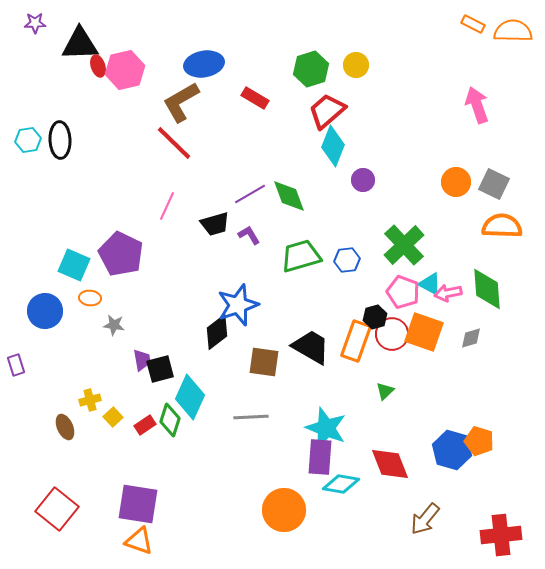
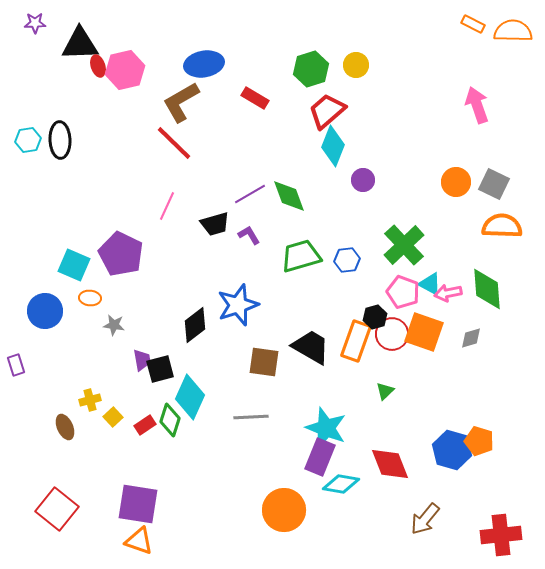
black diamond at (217, 332): moved 22 px left, 7 px up
purple rectangle at (320, 457): rotated 18 degrees clockwise
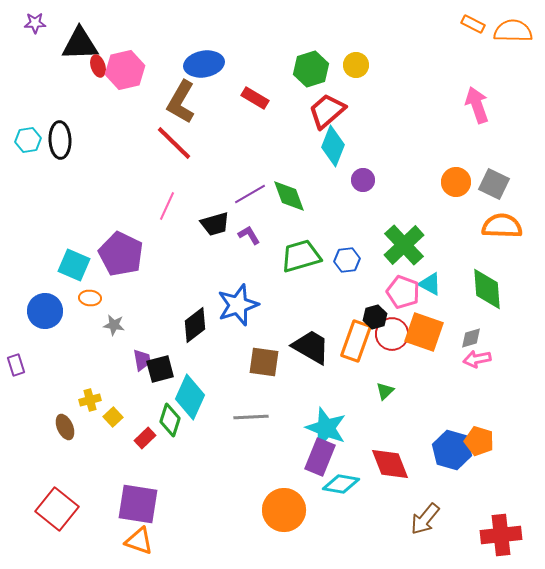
brown L-shape at (181, 102): rotated 30 degrees counterclockwise
pink arrow at (448, 293): moved 29 px right, 66 px down
red rectangle at (145, 425): moved 13 px down; rotated 10 degrees counterclockwise
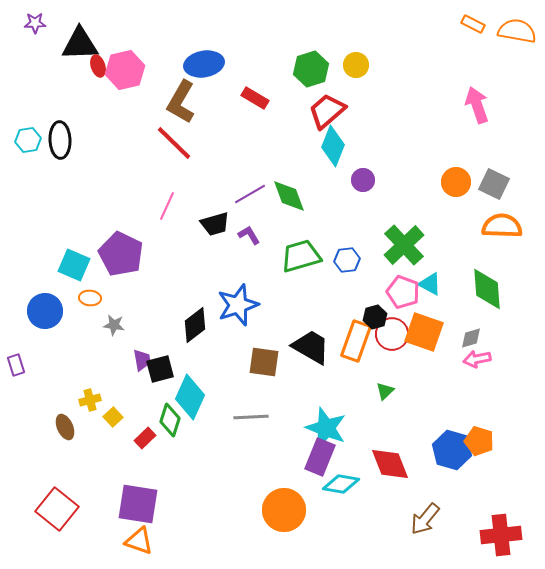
orange semicircle at (513, 31): moved 4 px right; rotated 9 degrees clockwise
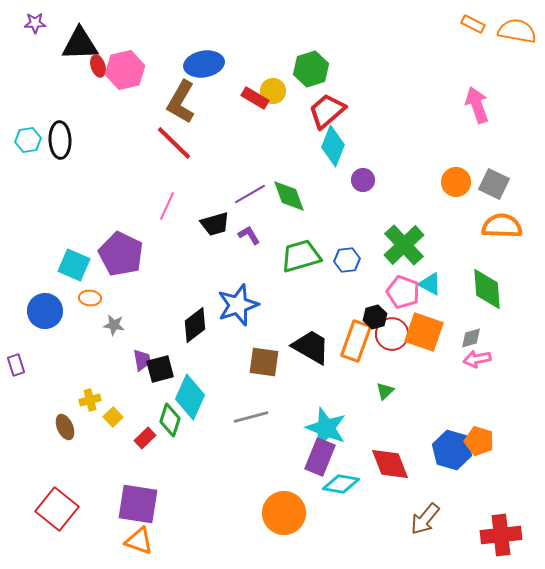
yellow circle at (356, 65): moved 83 px left, 26 px down
gray line at (251, 417): rotated 12 degrees counterclockwise
orange circle at (284, 510): moved 3 px down
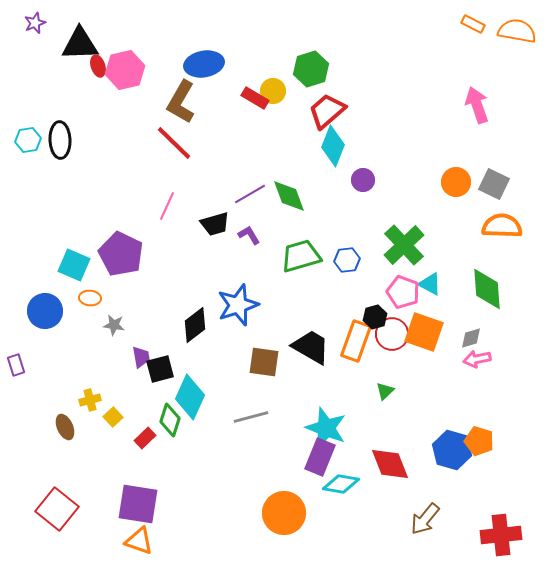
purple star at (35, 23): rotated 20 degrees counterclockwise
purple trapezoid at (142, 360): moved 1 px left, 3 px up
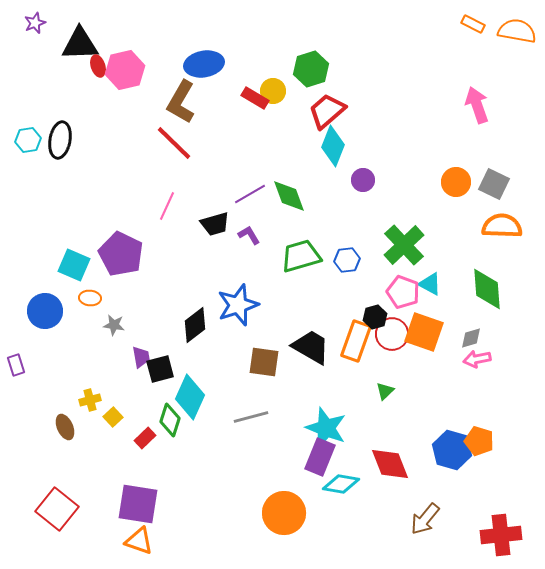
black ellipse at (60, 140): rotated 12 degrees clockwise
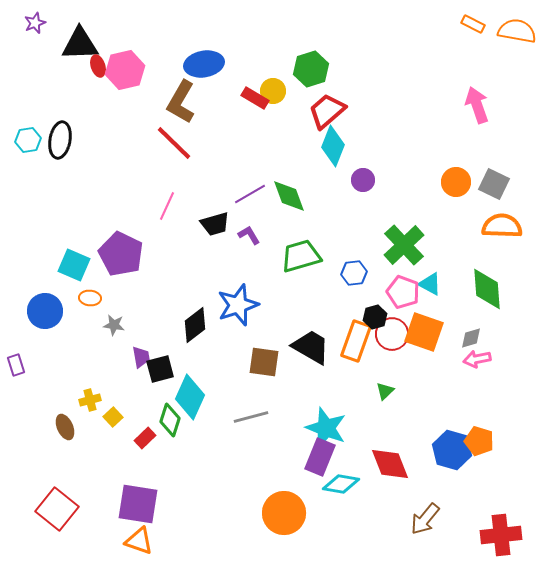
blue hexagon at (347, 260): moved 7 px right, 13 px down
